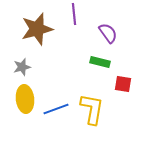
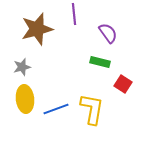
red square: rotated 24 degrees clockwise
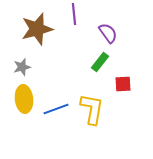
green rectangle: rotated 66 degrees counterclockwise
red square: rotated 36 degrees counterclockwise
yellow ellipse: moved 1 px left
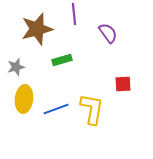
green rectangle: moved 38 px left, 2 px up; rotated 36 degrees clockwise
gray star: moved 6 px left
yellow ellipse: rotated 12 degrees clockwise
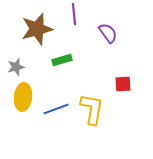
yellow ellipse: moved 1 px left, 2 px up
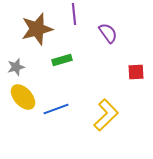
red square: moved 13 px right, 12 px up
yellow ellipse: rotated 48 degrees counterclockwise
yellow L-shape: moved 14 px right, 6 px down; rotated 36 degrees clockwise
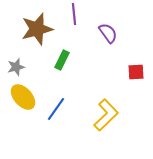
green rectangle: rotated 48 degrees counterclockwise
blue line: rotated 35 degrees counterclockwise
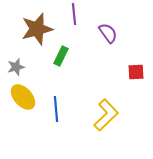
green rectangle: moved 1 px left, 4 px up
blue line: rotated 40 degrees counterclockwise
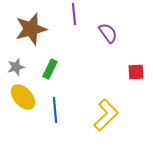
brown star: moved 6 px left
green rectangle: moved 11 px left, 13 px down
blue line: moved 1 px left, 1 px down
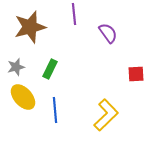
brown star: moved 1 px left, 2 px up
red square: moved 2 px down
